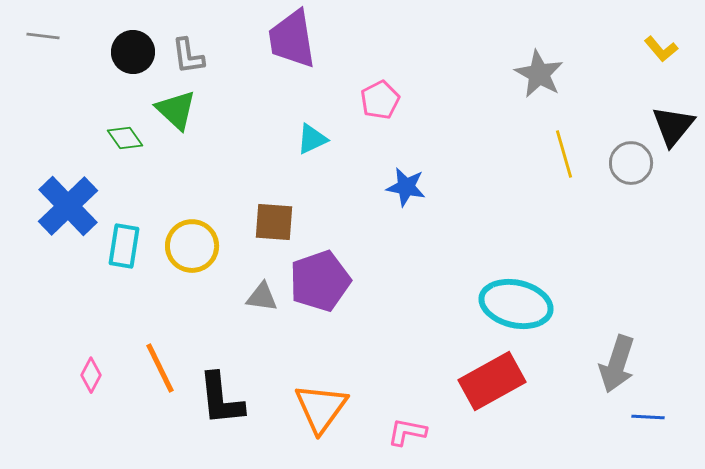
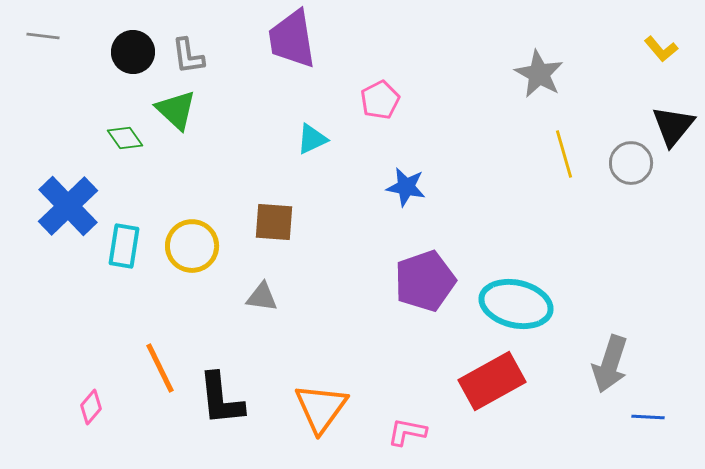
purple pentagon: moved 105 px right
gray arrow: moved 7 px left
pink diamond: moved 32 px down; rotated 12 degrees clockwise
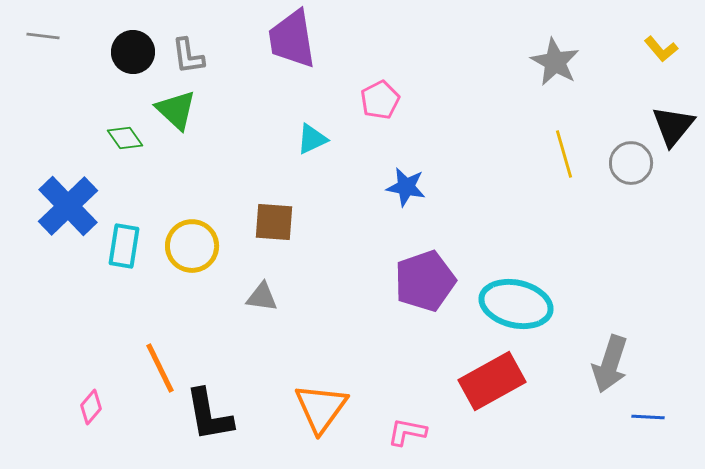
gray star: moved 16 px right, 12 px up
black L-shape: moved 12 px left, 16 px down; rotated 4 degrees counterclockwise
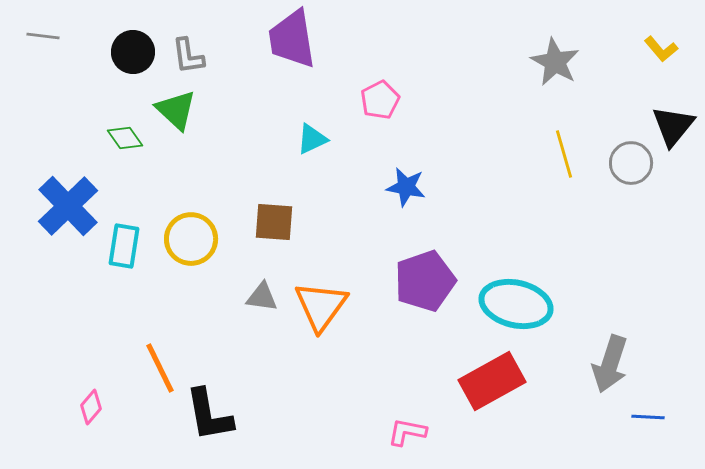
yellow circle: moved 1 px left, 7 px up
orange triangle: moved 102 px up
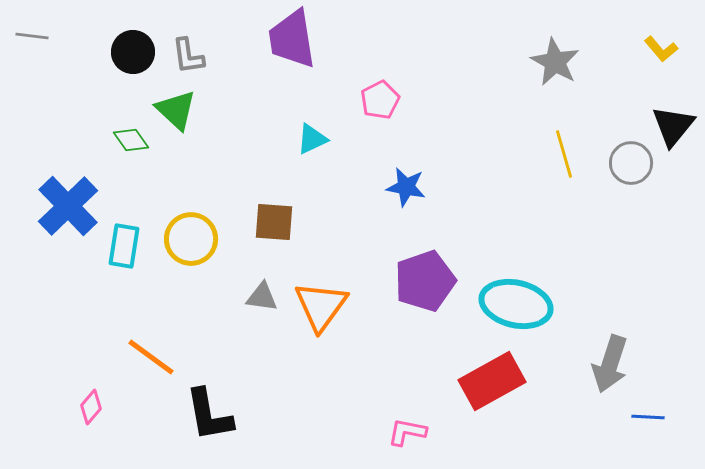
gray line: moved 11 px left
green diamond: moved 6 px right, 2 px down
orange line: moved 9 px left, 11 px up; rotated 28 degrees counterclockwise
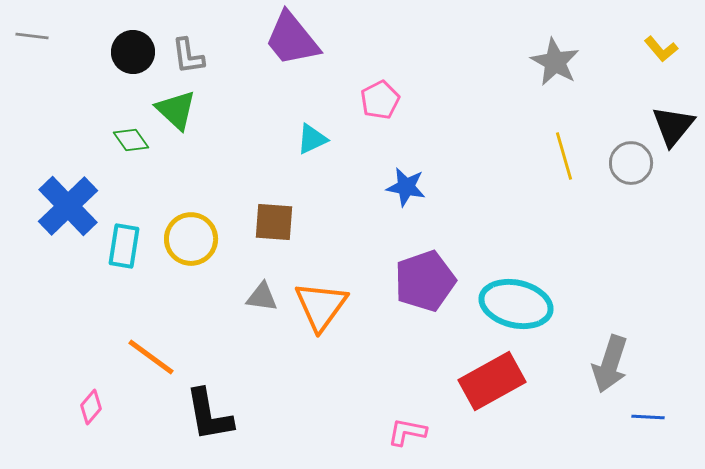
purple trapezoid: rotated 30 degrees counterclockwise
yellow line: moved 2 px down
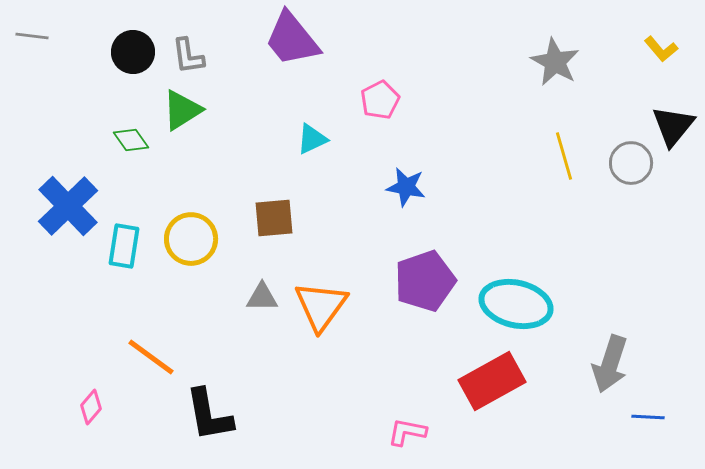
green triangle: moved 6 px right; rotated 45 degrees clockwise
brown square: moved 4 px up; rotated 9 degrees counterclockwise
gray triangle: rotated 8 degrees counterclockwise
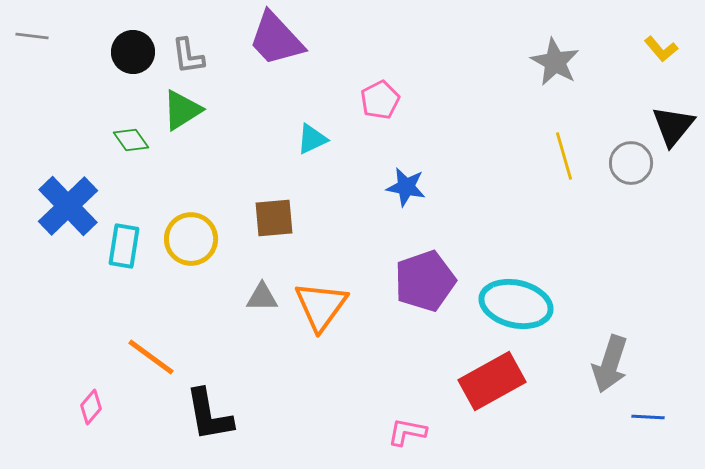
purple trapezoid: moved 16 px left; rotated 4 degrees counterclockwise
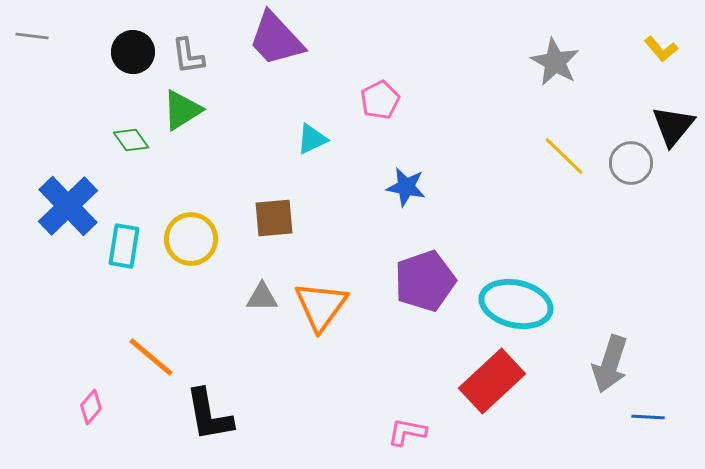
yellow line: rotated 30 degrees counterclockwise
orange line: rotated 4 degrees clockwise
red rectangle: rotated 14 degrees counterclockwise
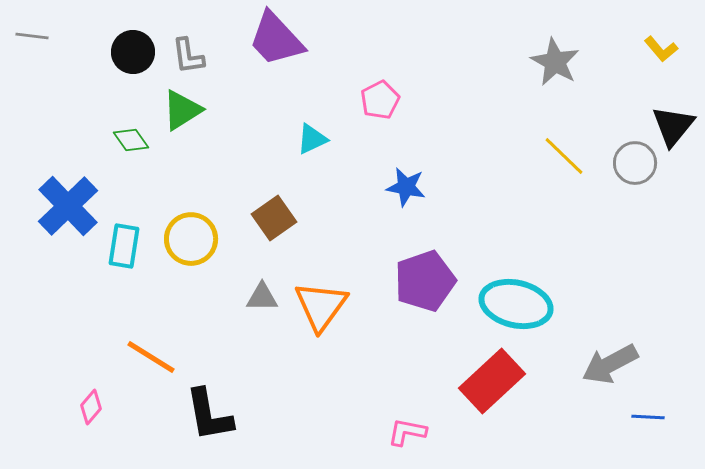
gray circle: moved 4 px right
brown square: rotated 30 degrees counterclockwise
orange line: rotated 8 degrees counterclockwise
gray arrow: rotated 44 degrees clockwise
